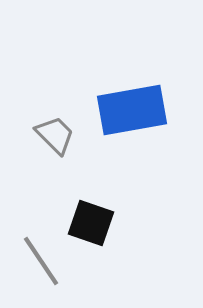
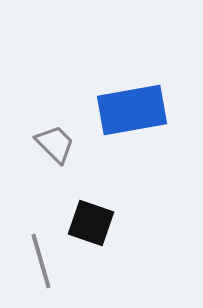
gray trapezoid: moved 9 px down
gray line: rotated 18 degrees clockwise
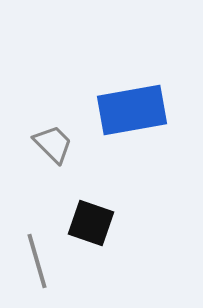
gray trapezoid: moved 2 px left
gray line: moved 4 px left
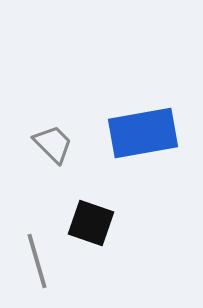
blue rectangle: moved 11 px right, 23 px down
